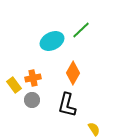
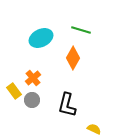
green line: rotated 60 degrees clockwise
cyan ellipse: moved 11 px left, 3 px up
orange diamond: moved 15 px up
orange cross: rotated 28 degrees counterclockwise
yellow rectangle: moved 6 px down
yellow semicircle: rotated 32 degrees counterclockwise
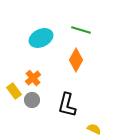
orange diamond: moved 3 px right, 2 px down
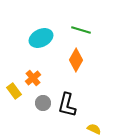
gray circle: moved 11 px right, 3 px down
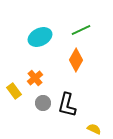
green line: rotated 42 degrees counterclockwise
cyan ellipse: moved 1 px left, 1 px up
orange cross: moved 2 px right
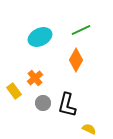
yellow semicircle: moved 5 px left
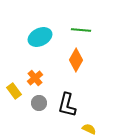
green line: rotated 30 degrees clockwise
gray circle: moved 4 px left
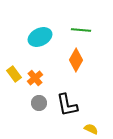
yellow rectangle: moved 17 px up
black L-shape: rotated 25 degrees counterclockwise
yellow semicircle: moved 2 px right
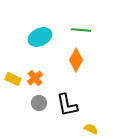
yellow rectangle: moved 1 px left, 5 px down; rotated 28 degrees counterclockwise
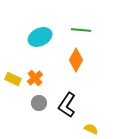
black L-shape: rotated 45 degrees clockwise
